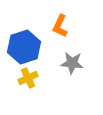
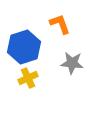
orange L-shape: moved 2 px up; rotated 135 degrees clockwise
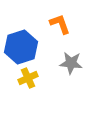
blue hexagon: moved 3 px left
gray star: moved 1 px left
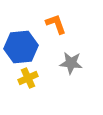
orange L-shape: moved 4 px left
blue hexagon: rotated 12 degrees clockwise
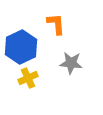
orange L-shape: rotated 15 degrees clockwise
blue hexagon: rotated 20 degrees counterclockwise
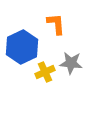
blue hexagon: moved 1 px right
yellow cross: moved 17 px right, 6 px up
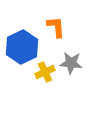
orange L-shape: moved 3 px down
